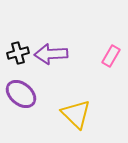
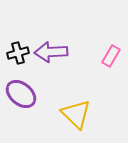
purple arrow: moved 2 px up
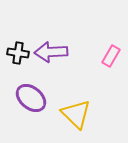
black cross: rotated 25 degrees clockwise
purple ellipse: moved 10 px right, 4 px down
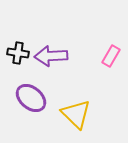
purple arrow: moved 4 px down
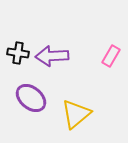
purple arrow: moved 1 px right
yellow triangle: rotated 36 degrees clockwise
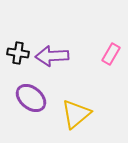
pink rectangle: moved 2 px up
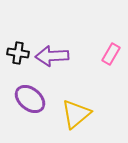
purple ellipse: moved 1 px left, 1 px down
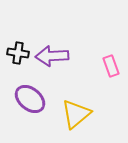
pink rectangle: moved 12 px down; rotated 50 degrees counterclockwise
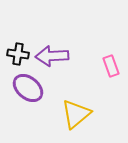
black cross: moved 1 px down
purple ellipse: moved 2 px left, 11 px up
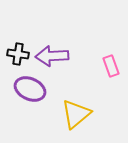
purple ellipse: moved 2 px right, 1 px down; rotated 16 degrees counterclockwise
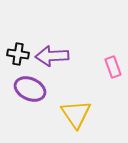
pink rectangle: moved 2 px right, 1 px down
yellow triangle: rotated 24 degrees counterclockwise
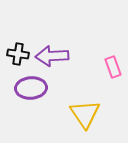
purple ellipse: moved 1 px right, 1 px up; rotated 28 degrees counterclockwise
yellow triangle: moved 9 px right
